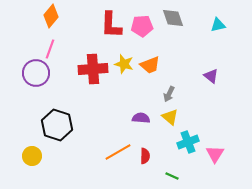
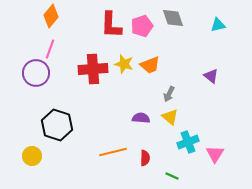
pink pentagon: rotated 15 degrees counterclockwise
orange line: moved 5 px left; rotated 16 degrees clockwise
red semicircle: moved 2 px down
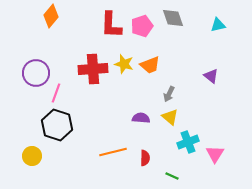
pink line: moved 6 px right, 44 px down
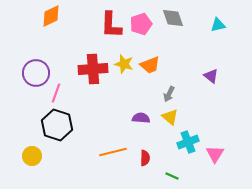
orange diamond: rotated 25 degrees clockwise
pink pentagon: moved 1 px left, 2 px up
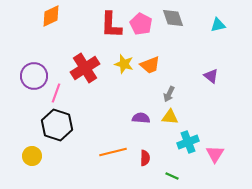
pink pentagon: rotated 25 degrees counterclockwise
red cross: moved 8 px left, 1 px up; rotated 28 degrees counterclockwise
purple circle: moved 2 px left, 3 px down
yellow triangle: rotated 36 degrees counterclockwise
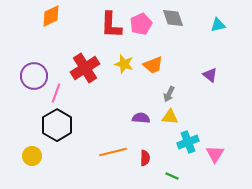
pink pentagon: rotated 20 degrees clockwise
orange trapezoid: moved 3 px right
purple triangle: moved 1 px left, 1 px up
black hexagon: rotated 12 degrees clockwise
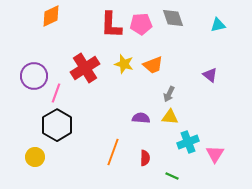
pink pentagon: rotated 20 degrees clockwise
orange line: rotated 56 degrees counterclockwise
yellow circle: moved 3 px right, 1 px down
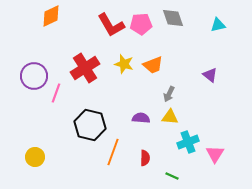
red L-shape: rotated 32 degrees counterclockwise
black hexagon: moved 33 px right; rotated 16 degrees counterclockwise
